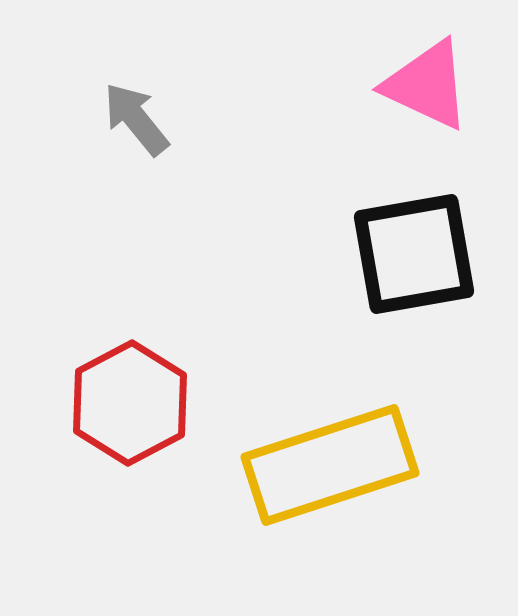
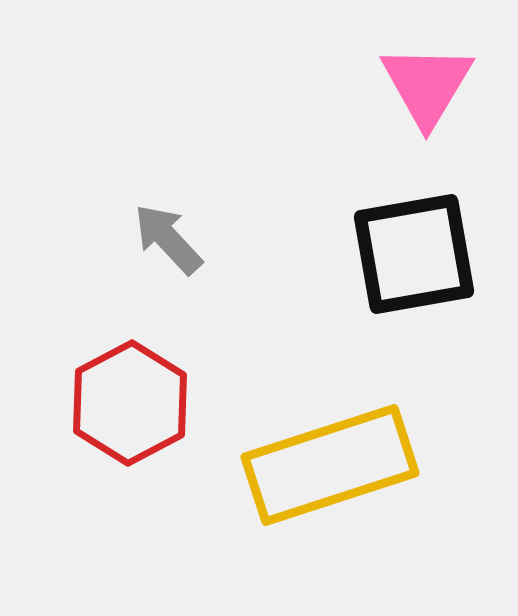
pink triangle: rotated 36 degrees clockwise
gray arrow: moved 32 px right, 120 px down; rotated 4 degrees counterclockwise
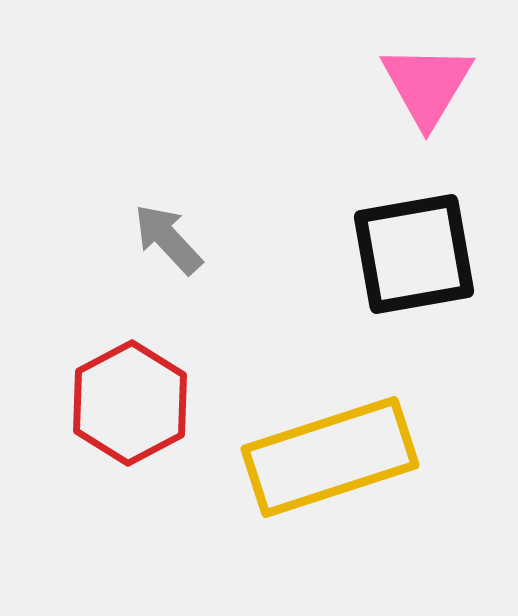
yellow rectangle: moved 8 px up
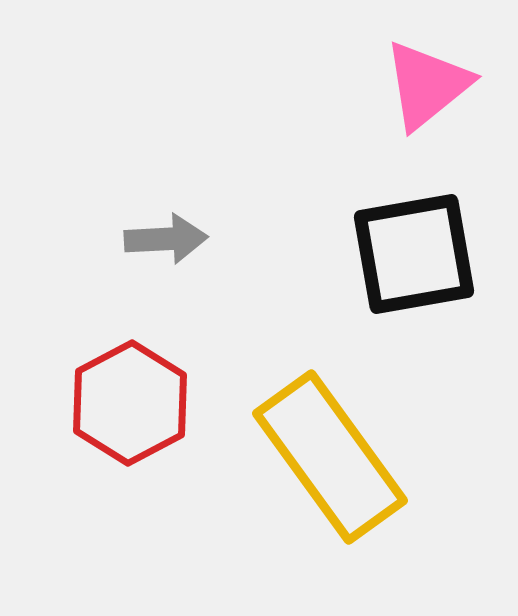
pink triangle: rotated 20 degrees clockwise
gray arrow: moved 2 px left; rotated 130 degrees clockwise
yellow rectangle: rotated 72 degrees clockwise
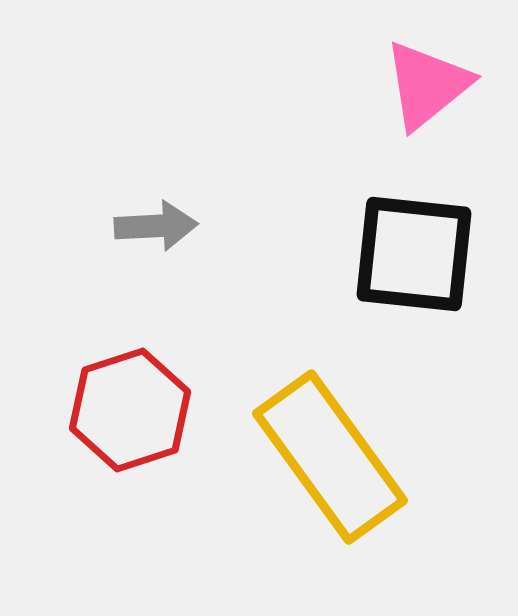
gray arrow: moved 10 px left, 13 px up
black square: rotated 16 degrees clockwise
red hexagon: moved 7 px down; rotated 10 degrees clockwise
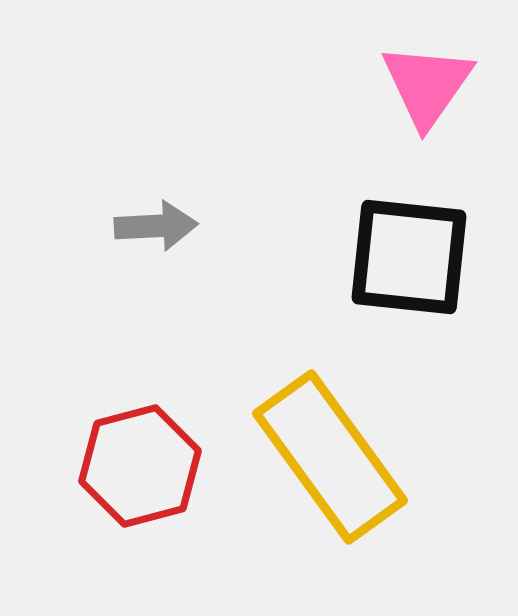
pink triangle: rotated 16 degrees counterclockwise
black square: moved 5 px left, 3 px down
red hexagon: moved 10 px right, 56 px down; rotated 3 degrees clockwise
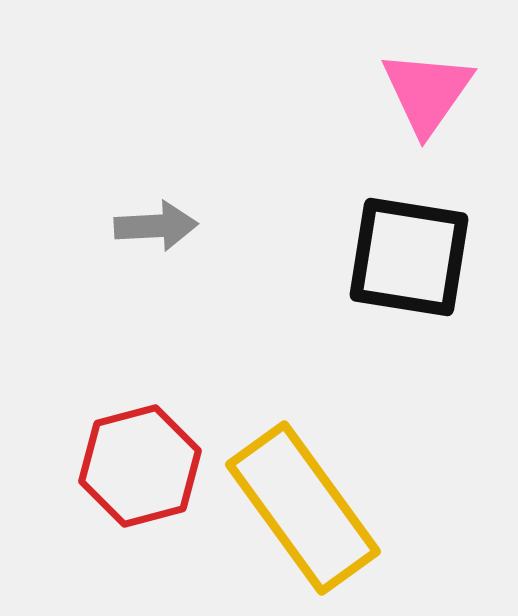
pink triangle: moved 7 px down
black square: rotated 3 degrees clockwise
yellow rectangle: moved 27 px left, 51 px down
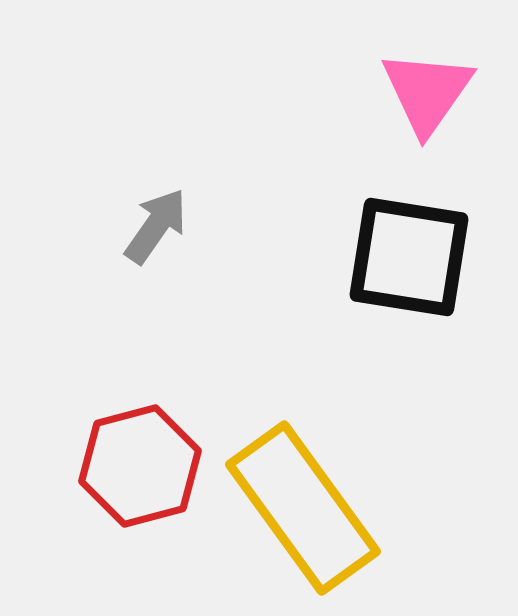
gray arrow: rotated 52 degrees counterclockwise
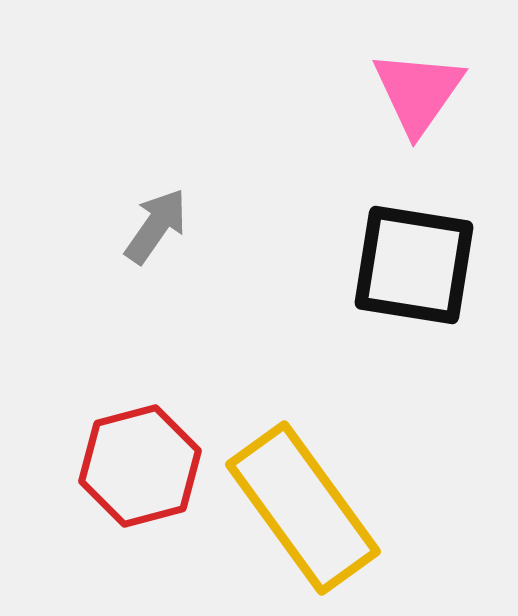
pink triangle: moved 9 px left
black square: moved 5 px right, 8 px down
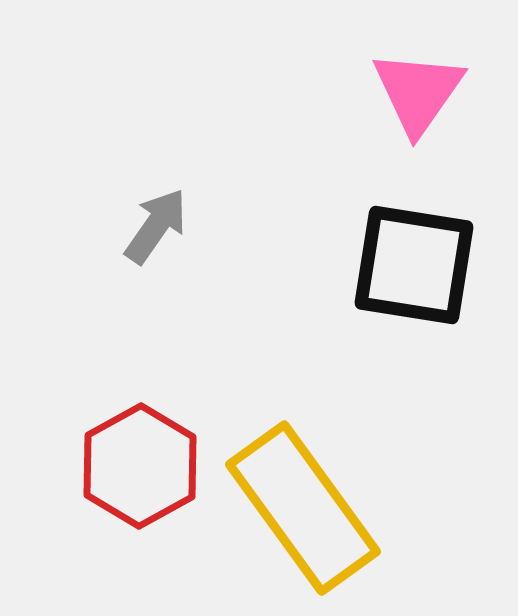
red hexagon: rotated 14 degrees counterclockwise
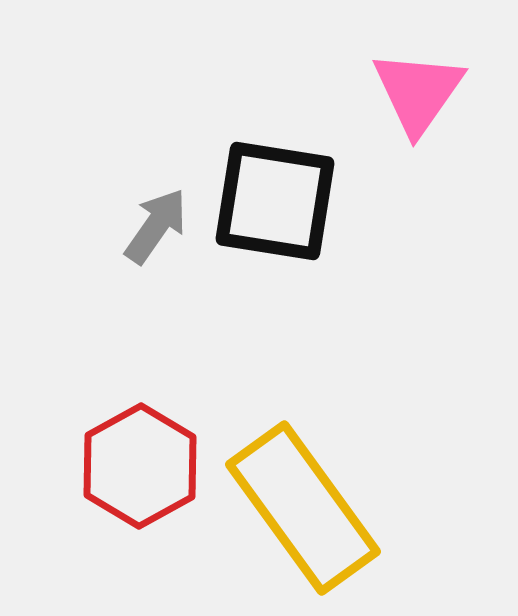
black square: moved 139 px left, 64 px up
